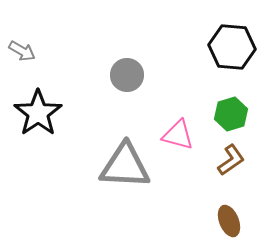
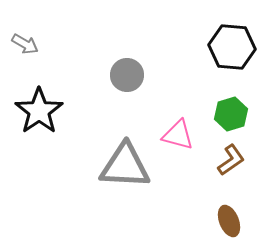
gray arrow: moved 3 px right, 7 px up
black star: moved 1 px right, 2 px up
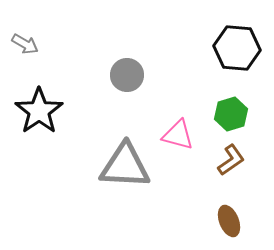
black hexagon: moved 5 px right, 1 px down
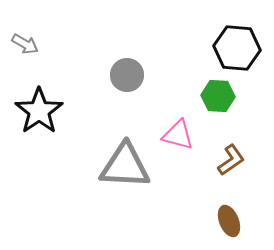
green hexagon: moved 13 px left, 18 px up; rotated 20 degrees clockwise
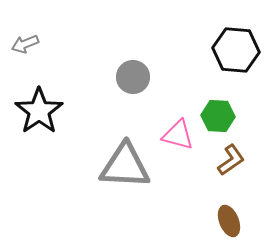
gray arrow: rotated 128 degrees clockwise
black hexagon: moved 1 px left, 2 px down
gray circle: moved 6 px right, 2 px down
green hexagon: moved 20 px down
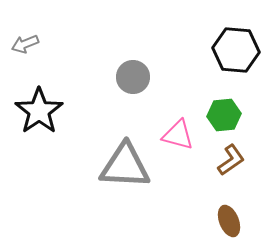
green hexagon: moved 6 px right, 1 px up; rotated 8 degrees counterclockwise
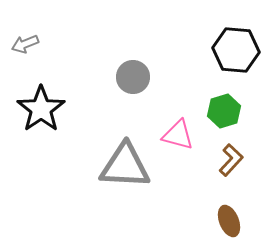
black star: moved 2 px right, 2 px up
green hexagon: moved 4 px up; rotated 12 degrees counterclockwise
brown L-shape: rotated 12 degrees counterclockwise
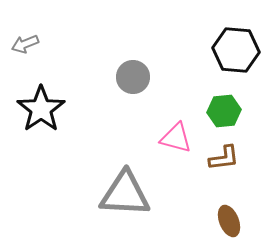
green hexagon: rotated 12 degrees clockwise
pink triangle: moved 2 px left, 3 px down
brown L-shape: moved 7 px left, 2 px up; rotated 40 degrees clockwise
gray triangle: moved 28 px down
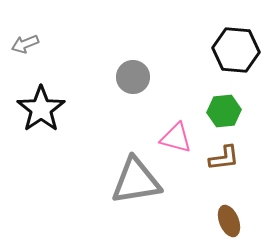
gray triangle: moved 11 px right, 13 px up; rotated 12 degrees counterclockwise
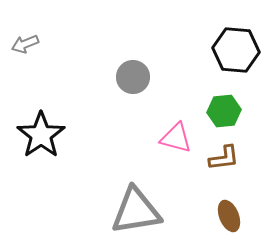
black star: moved 26 px down
gray triangle: moved 30 px down
brown ellipse: moved 5 px up
